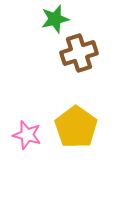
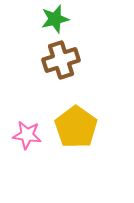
brown cross: moved 18 px left, 7 px down
pink star: rotated 8 degrees counterclockwise
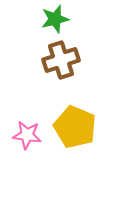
yellow pentagon: moved 1 px left; rotated 12 degrees counterclockwise
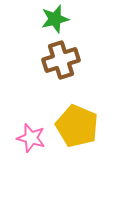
yellow pentagon: moved 2 px right, 1 px up
pink star: moved 4 px right, 3 px down; rotated 8 degrees clockwise
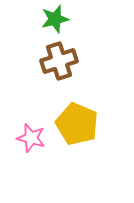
brown cross: moved 2 px left, 1 px down
yellow pentagon: moved 2 px up
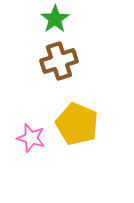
green star: rotated 20 degrees counterclockwise
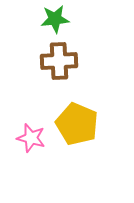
green star: rotated 28 degrees clockwise
brown cross: rotated 15 degrees clockwise
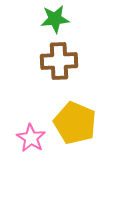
yellow pentagon: moved 2 px left, 1 px up
pink star: rotated 16 degrees clockwise
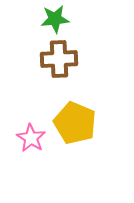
brown cross: moved 2 px up
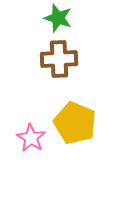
green star: moved 3 px right, 1 px up; rotated 24 degrees clockwise
